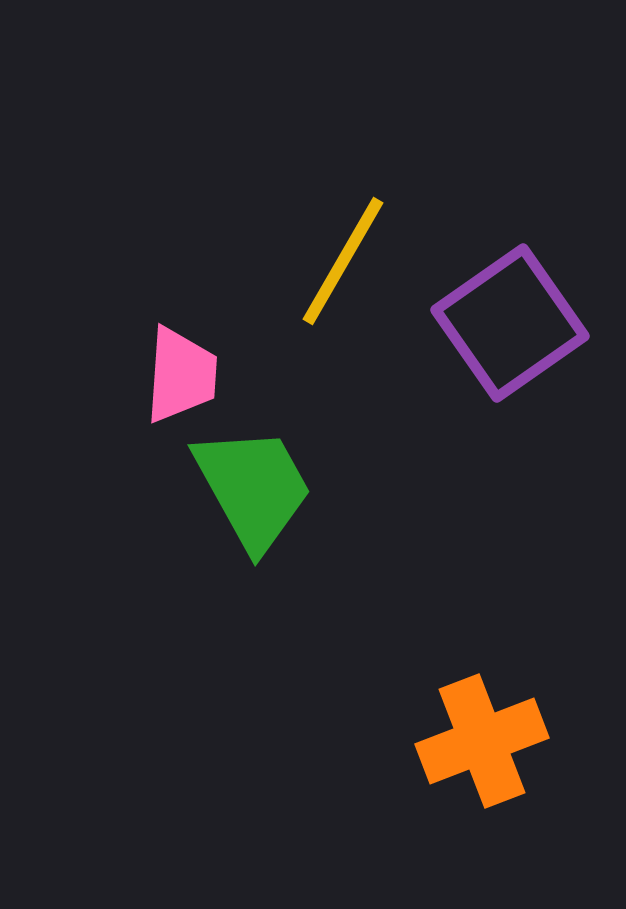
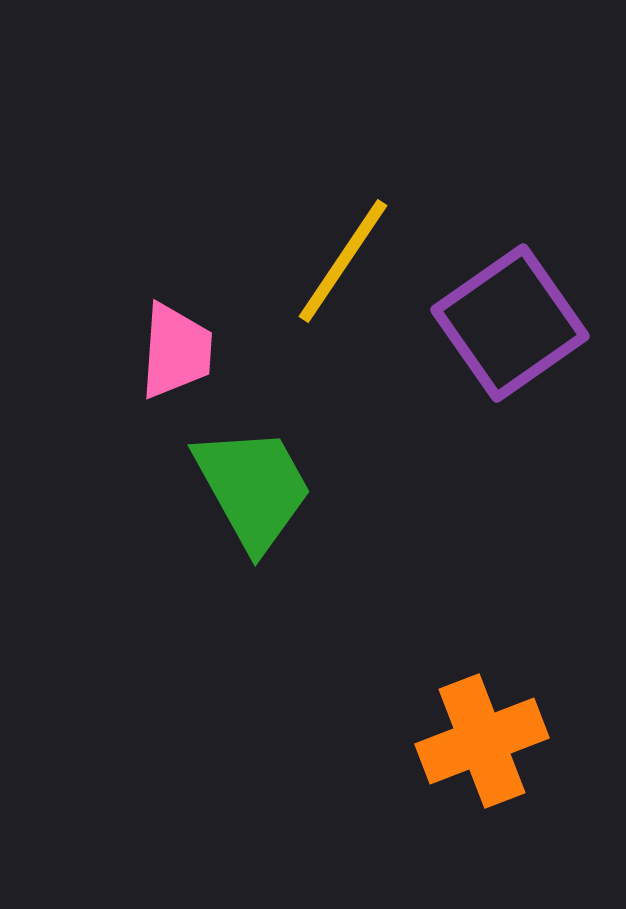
yellow line: rotated 4 degrees clockwise
pink trapezoid: moved 5 px left, 24 px up
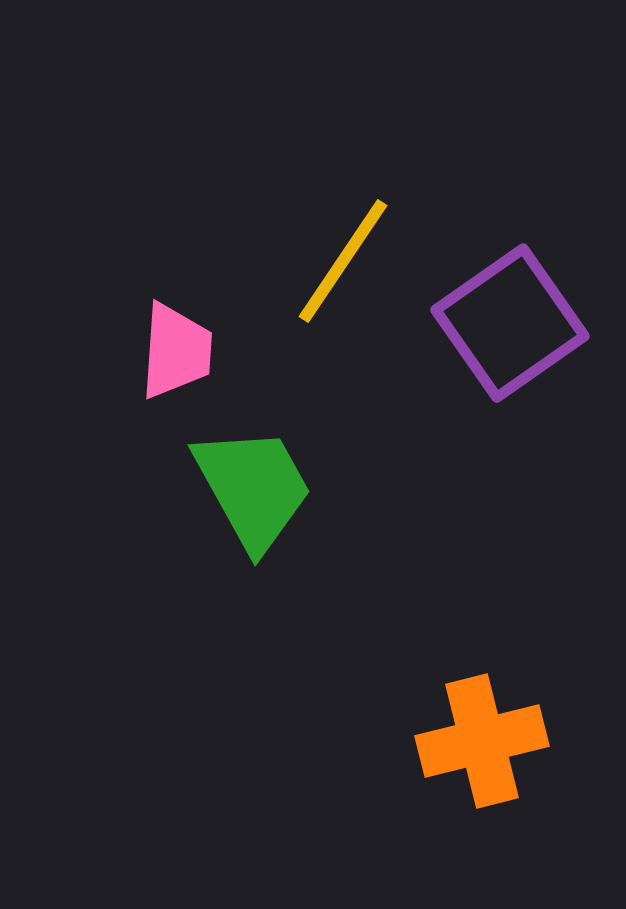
orange cross: rotated 7 degrees clockwise
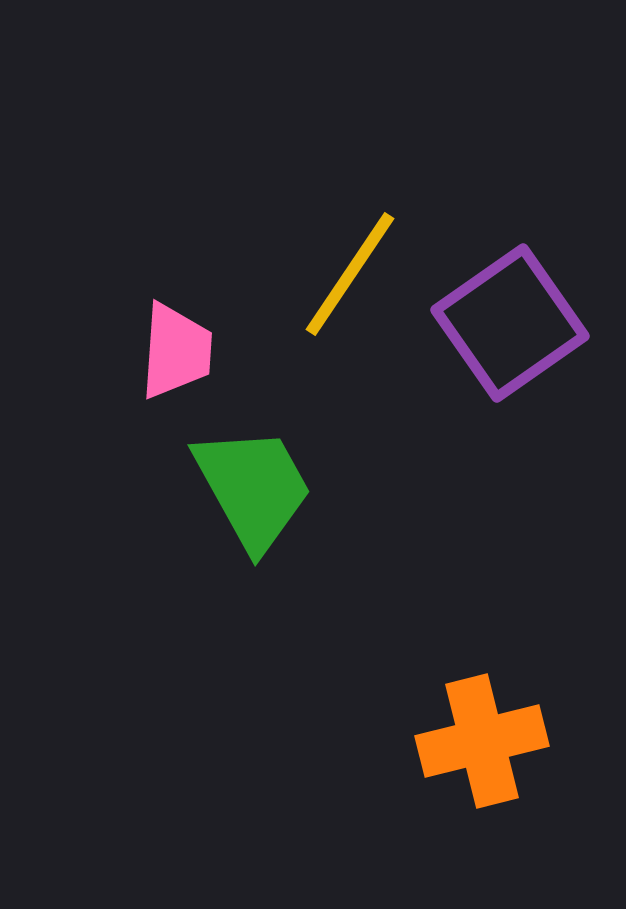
yellow line: moved 7 px right, 13 px down
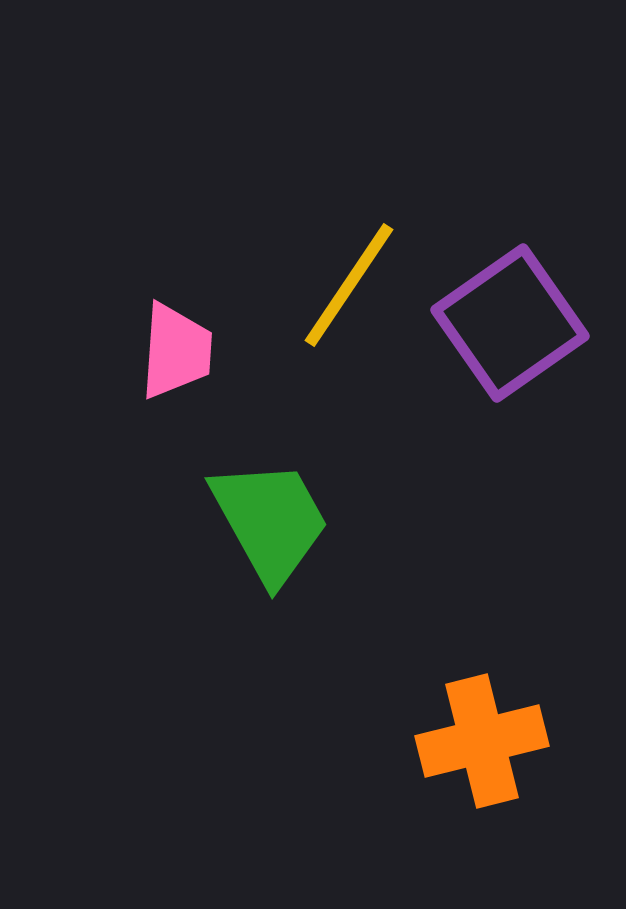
yellow line: moved 1 px left, 11 px down
green trapezoid: moved 17 px right, 33 px down
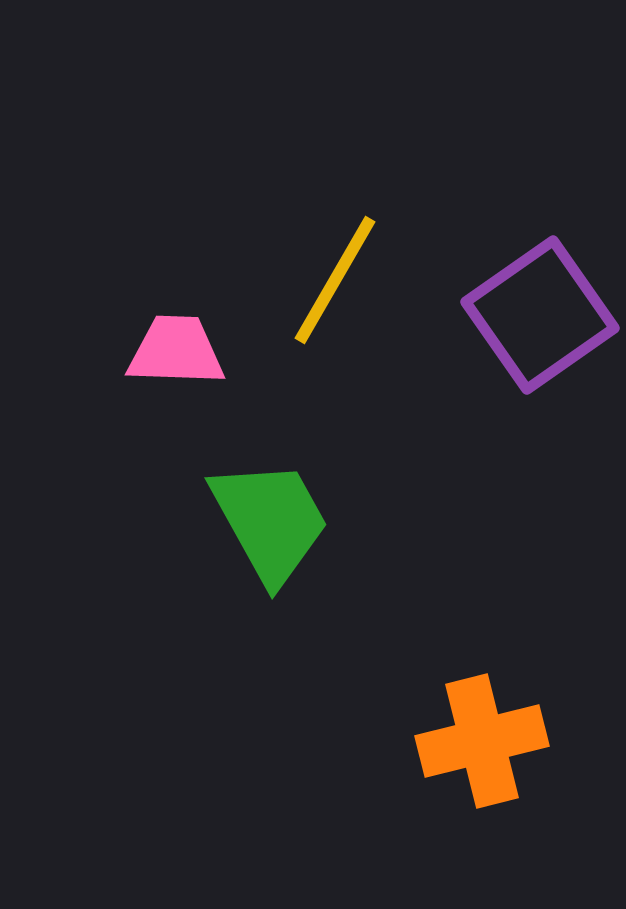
yellow line: moved 14 px left, 5 px up; rotated 4 degrees counterclockwise
purple square: moved 30 px right, 8 px up
pink trapezoid: rotated 92 degrees counterclockwise
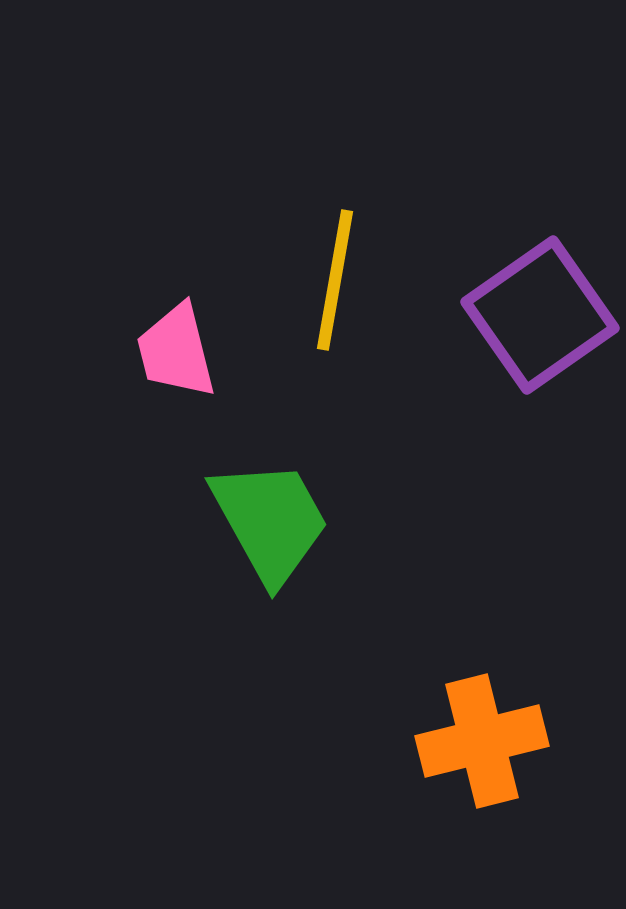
yellow line: rotated 20 degrees counterclockwise
pink trapezoid: rotated 106 degrees counterclockwise
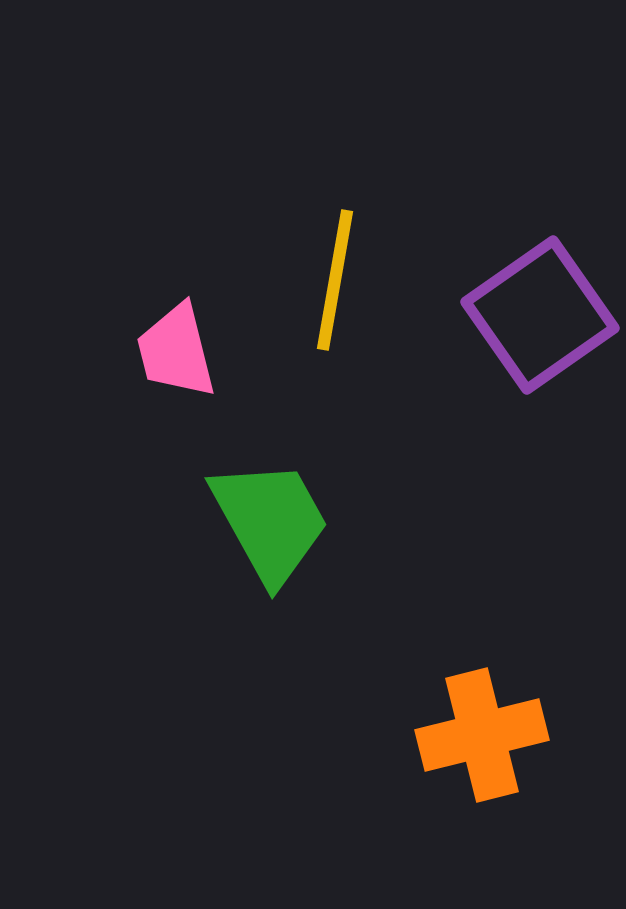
orange cross: moved 6 px up
